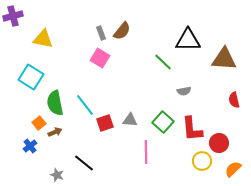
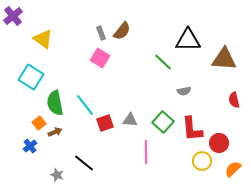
purple cross: rotated 24 degrees counterclockwise
yellow triangle: rotated 25 degrees clockwise
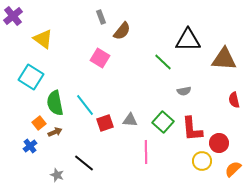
gray rectangle: moved 16 px up
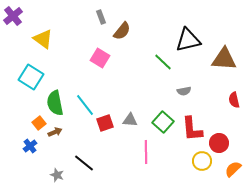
black triangle: rotated 12 degrees counterclockwise
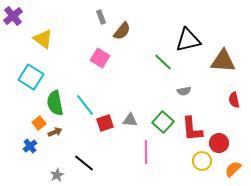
brown triangle: moved 1 px left, 2 px down
gray star: rotated 24 degrees clockwise
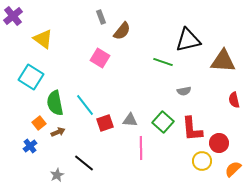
green line: rotated 24 degrees counterclockwise
brown arrow: moved 3 px right
pink line: moved 5 px left, 4 px up
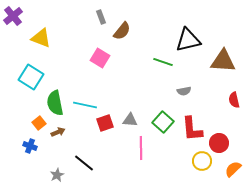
yellow triangle: moved 2 px left, 1 px up; rotated 15 degrees counterclockwise
cyan line: rotated 40 degrees counterclockwise
blue cross: rotated 32 degrees counterclockwise
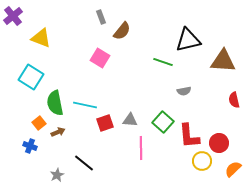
red L-shape: moved 3 px left, 7 px down
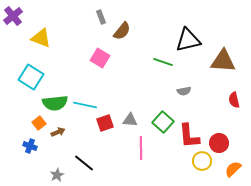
green semicircle: rotated 85 degrees counterclockwise
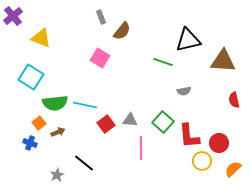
red square: moved 1 px right, 1 px down; rotated 18 degrees counterclockwise
blue cross: moved 3 px up
